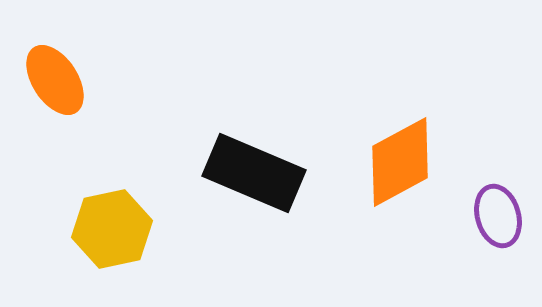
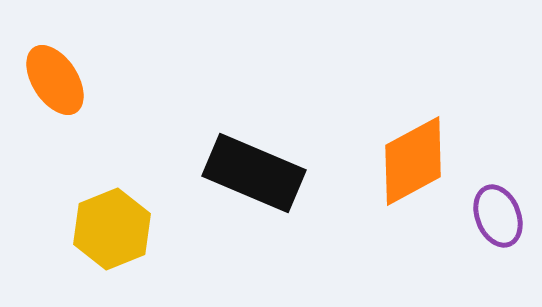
orange diamond: moved 13 px right, 1 px up
purple ellipse: rotated 6 degrees counterclockwise
yellow hexagon: rotated 10 degrees counterclockwise
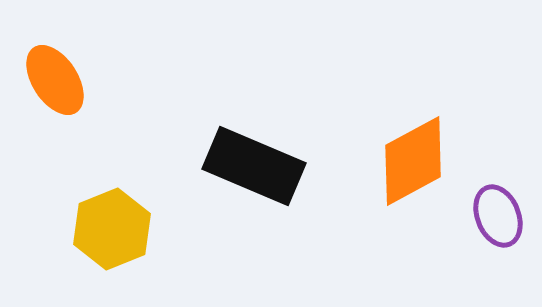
black rectangle: moved 7 px up
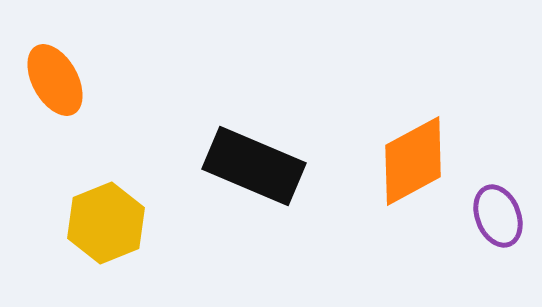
orange ellipse: rotated 4 degrees clockwise
yellow hexagon: moved 6 px left, 6 px up
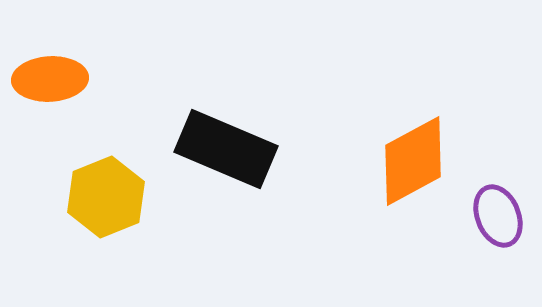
orange ellipse: moved 5 px left, 1 px up; rotated 64 degrees counterclockwise
black rectangle: moved 28 px left, 17 px up
yellow hexagon: moved 26 px up
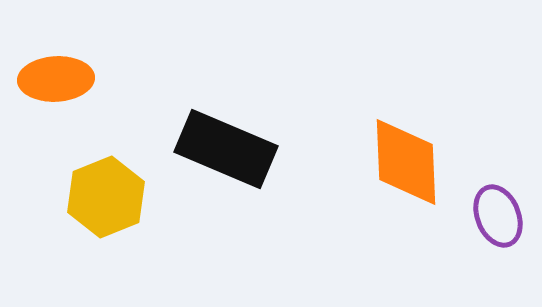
orange ellipse: moved 6 px right
orange diamond: moved 7 px left, 1 px down; rotated 64 degrees counterclockwise
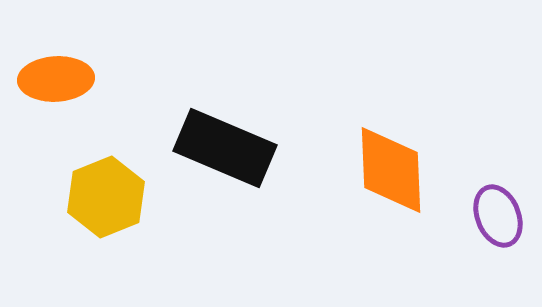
black rectangle: moved 1 px left, 1 px up
orange diamond: moved 15 px left, 8 px down
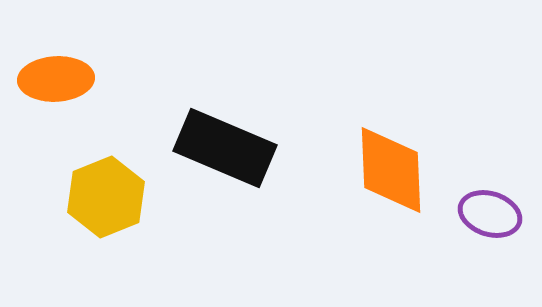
purple ellipse: moved 8 px left, 2 px up; rotated 50 degrees counterclockwise
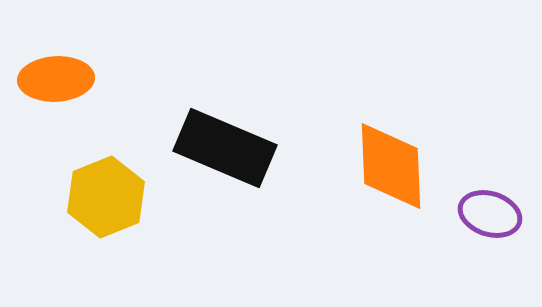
orange diamond: moved 4 px up
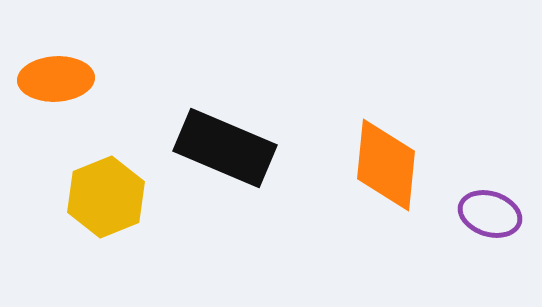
orange diamond: moved 5 px left, 1 px up; rotated 8 degrees clockwise
